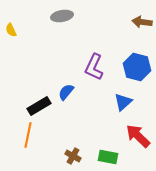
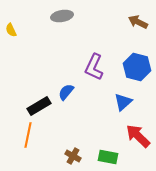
brown arrow: moved 4 px left; rotated 18 degrees clockwise
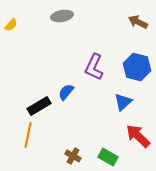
yellow semicircle: moved 5 px up; rotated 112 degrees counterclockwise
green rectangle: rotated 18 degrees clockwise
